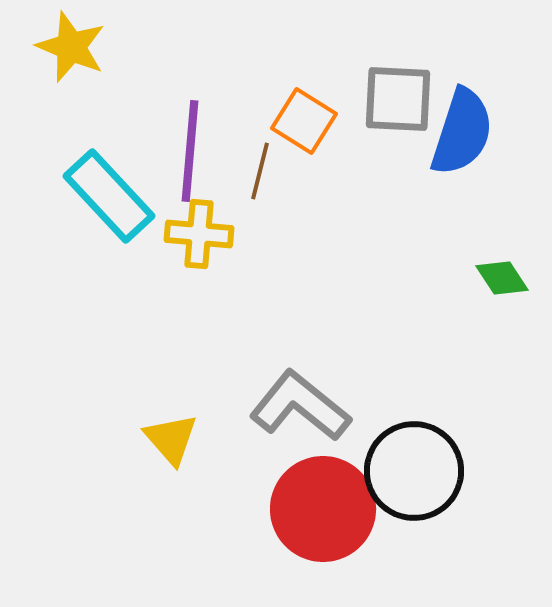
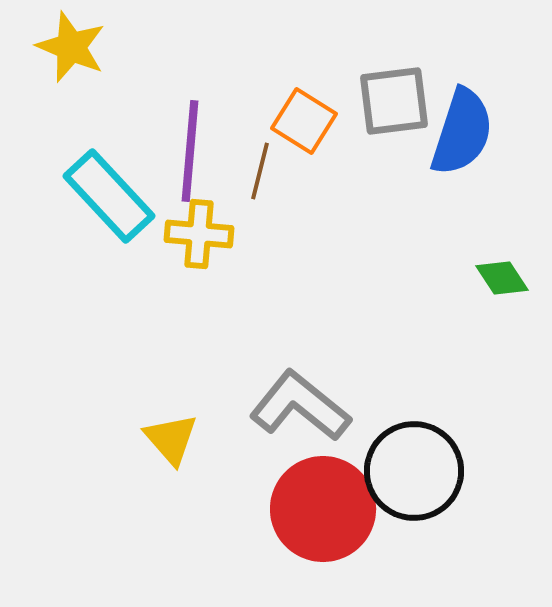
gray square: moved 4 px left, 2 px down; rotated 10 degrees counterclockwise
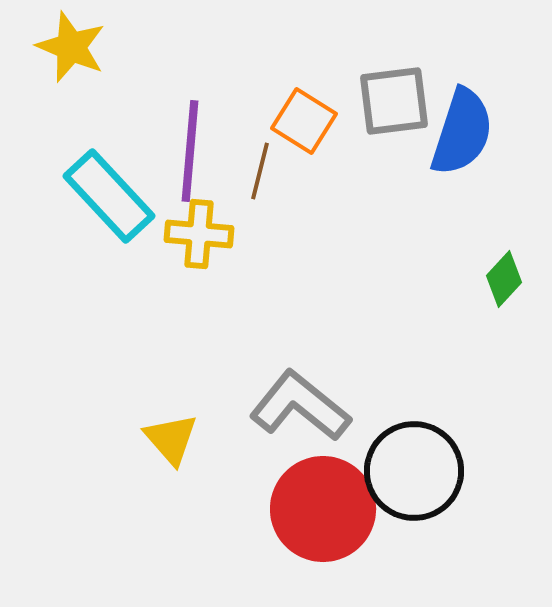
green diamond: moved 2 px right, 1 px down; rotated 76 degrees clockwise
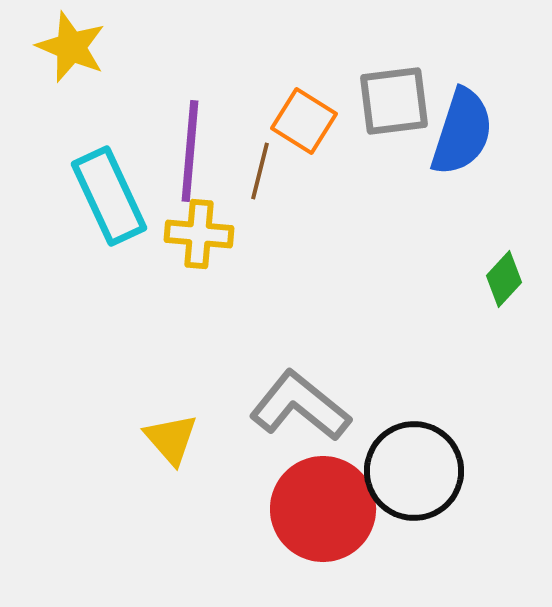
cyan rectangle: rotated 18 degrees clockwise
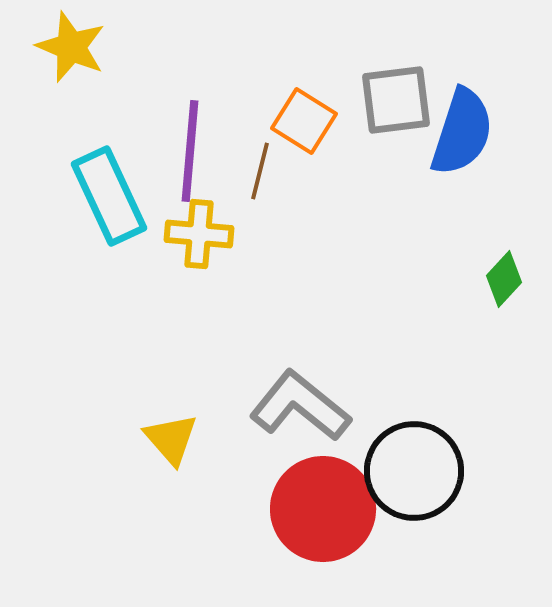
gray square: moved 2 px right, 1 px up
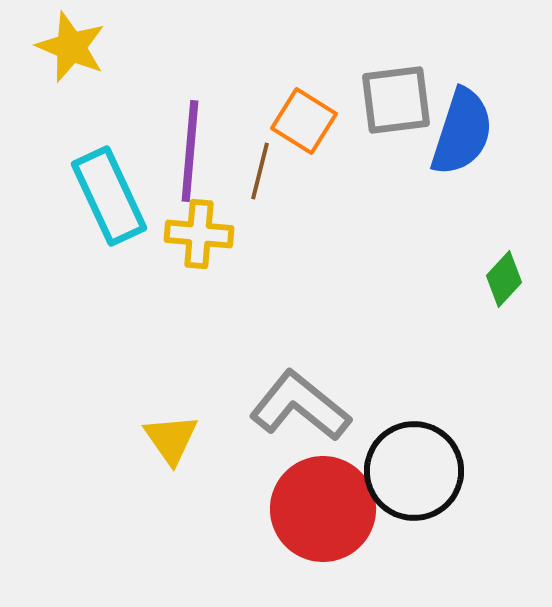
yellow triangle: rotated 6 degrees clockwise
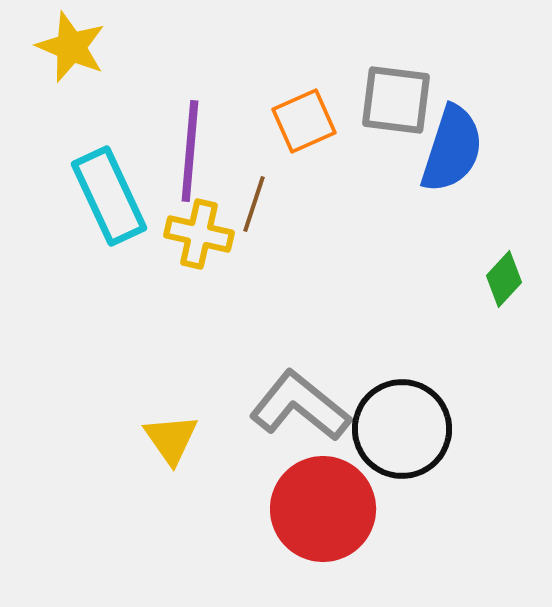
gray square: rotated 14 degrees clockwise
orange square: rotated 34 degrees clockwise
blue semicircle: moved 10 px left, 17 px down
brown line: moved 6 px left, 33 px down; rotated 4 degrees clockwise
yellow cross: rotated 8 degrees clockwise
black circle: moved 12 px left, 42 px up
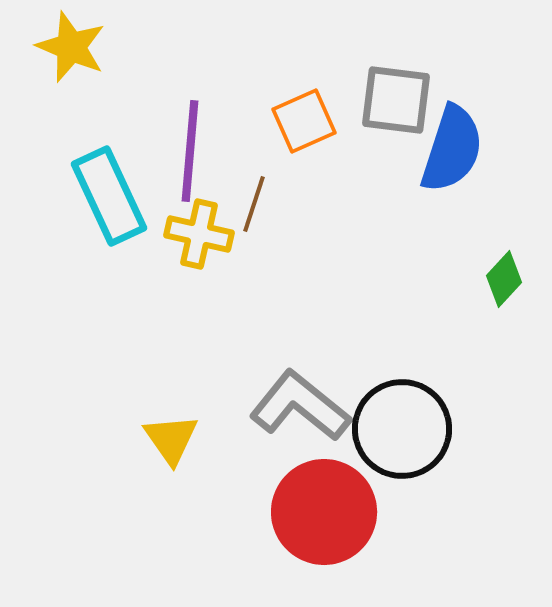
red circle: moved 1 px right, 3 px down
